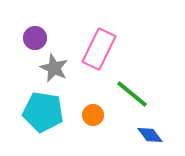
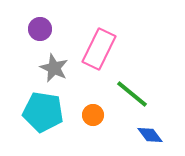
purple circle: moved 5 px right, 9 px up
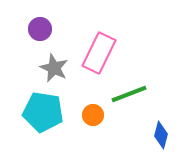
pink rectangle: moved 4 px down
green line: moved 3 px left; rotated 60 degrees counterclockwise
blue diamond: moved 11 px right; rotated 52 degrees clockwise
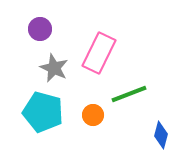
cyan pentagon: rotated 6 degrees clockwise
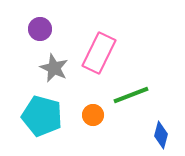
green line: moved 2 px right, 1 px down
cyan pentagon: moved 1 px left, 4 px down
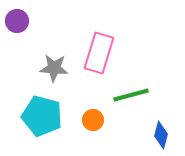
purple circle: moved 23 px left, 8 px up
pink rectangle: rotated 9 degrees counterclockwise
gray star: rotated 20 degrees counterclockwise
green line: rotated 6 degrees clockwise
orange circle: moved 5 px down
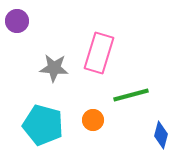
cyan pentagon: moved 1 px right, 9 px down
